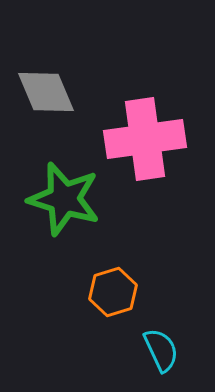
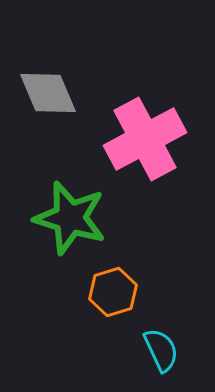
gray diamond: moved 2 px right, 1 px down
pink cross: rotated 20 degrees counterclockwise
green star: moved 6 px right, 19 px down
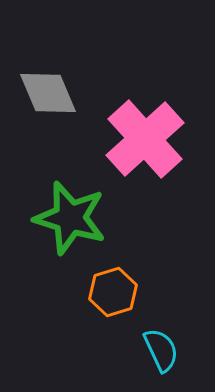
pink cross: rotated 14 degrees counterclockwise
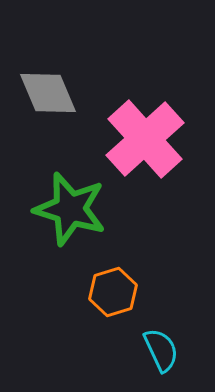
green star: moved 9 px up
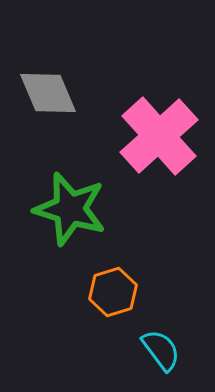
pink cross: moved 14 px right, 3 px up
cyan semicircle: rotated 12 degrees counterclockwise
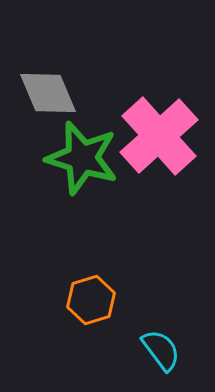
green star: moved 12 px right, 51 px up
orange hexagon: moved 22 px left, 8 px down
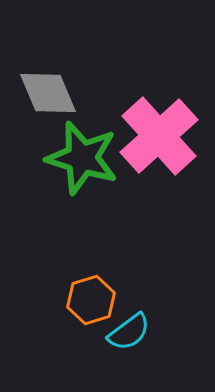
cyan semicircle: moved 32 px left, 18 px up; rotated 90 degrees clockwise
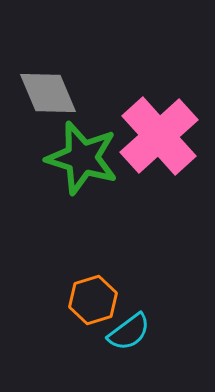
orange hexagon: moved 2 px right
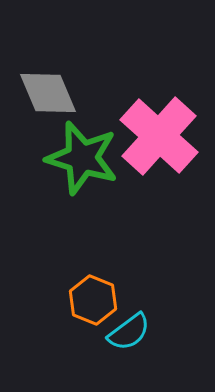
pink cross: rotated 6 degrees counterclockwise
orange hexagon: rotated 21 degrees counterclockwise
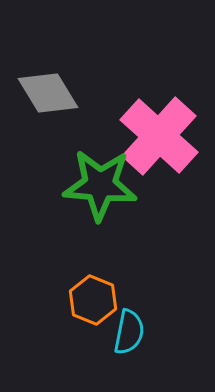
gray diamond: rotated 8 degrees counterclockwise
green star: moved 18 px right, 27 px down; rotated 12 degrees counterclockwise
cyan semicircle: rotated 42 degrees counterclockwise
